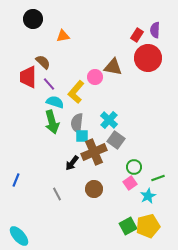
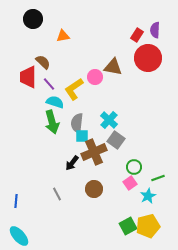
yellow L-shape: moved 2 px left, 3 px up; rotated 15 degrees clockwise
blue line: moved 21 px down; rotated 16 degrees counterclockwise
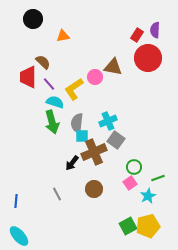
cyan cross: moved 1 px left, 1 px down; rotated 24 degrees clockwise
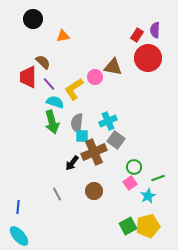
brown circle: moved 2 px down
blue line: moved 2 px right, 6 px down
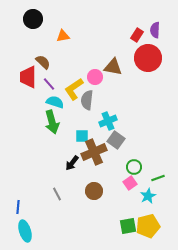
gray semicircle: moved 10 px right, 23 px up
green square: rotated 18 degrees clockwise
cyan ellipse: moved 6 px right, 5 px up; rotated 25 degrees clockwise
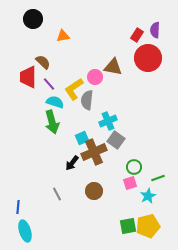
cyan square: moved 2 px down; rotated 24 degrees counterclockwise
pink square: rotated 16 degrees clockwise
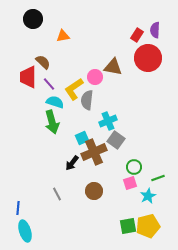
blue line: moved 1 px down
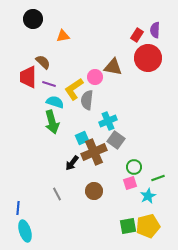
purple line: rotated 32 degrees counterclockwise
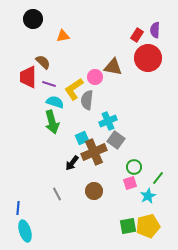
green line: rotated 32 degrees counterclockwise
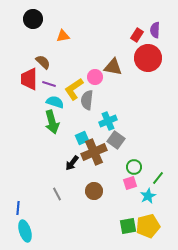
red trapezoid: moved 1 px right, 2 px down
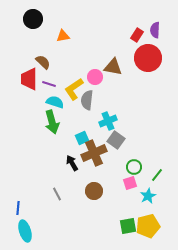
brown cross: moved 1 px down
black arrow: rotated 112 degrees clockwise
green line: moved 1 px left, 3 px up
